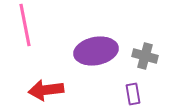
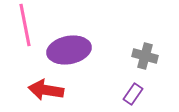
purple ellipse: moved 27 px left, 1 px up
red arrow: rotated 16 degrees clockwise
purple rectangle: rotated 45 degrees clockwise
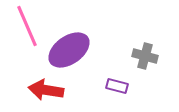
pink line: moved 2 px right, 1 px down; rotated 12 degrees counterclockwise
purple ellipse: rotated 24 degrees counterclockwise
purple rectangle: moved 16 px left, 8 px up; rotated 70 degrees clockwise
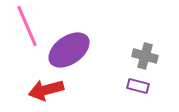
purple rectangle: moved 21 px right
red arrow: rotated 24 degrees counterclockwise
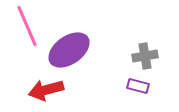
gray cross: rotated 25 degrees counterclockwise
